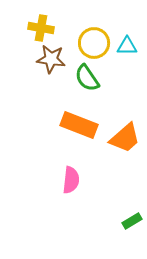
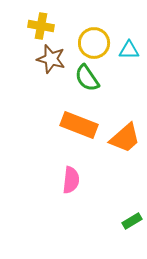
yellow cross: moved 2 px up
cyan triangle: moved 2 px right, 4 px down
brown star: rotated 8 degrees clockwise
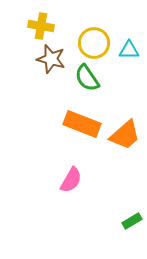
orange rectangle: moved 3 px right, 1 px up
orange trapezoid: moved 3 px up
pink semicircle: rotated 24 degrees clockwise
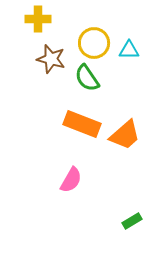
yellow cross: moved 3 px left, 7 px up; rotated 10 degrees counterclockwise
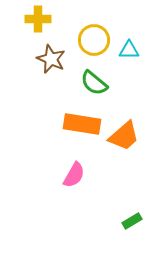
yellow circle: moved 3 px up
brown star: rotated 8 degrees clockwise
green semicircle: moved 7 px right, 5 px down; rotated 16 degrees counterclockwise
orange rectangle: rotated 12 degrees counterclockwise
orange trapezoid: moved 1 px left, 1 px down
pink semicircle: moved 3 px right, 5 px up
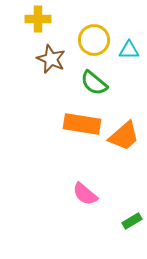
pink semicircle: moved 11 px right, 19 px down; rotated 100 degrees clockwise
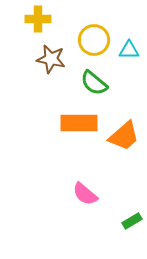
brown star: rotated 12 degrees counterclockwise
orange rectangle: moved 3 px left, 1 px up; rotated 9 degrees counterclockwise
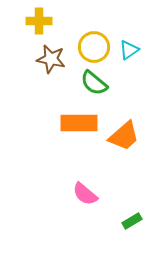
yellow cross: moved 1 px right, 2 px down
yellow circle: moved 7 px down
cyan triangle: rotated 35 degrees counterclockwise
